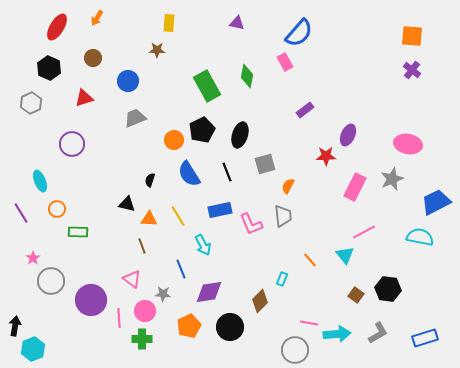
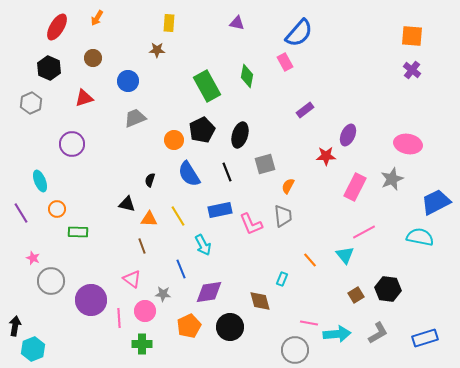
pink star at (33, 258): rotated 16 degrees counterclockwise
brown square at (356, 295): rotated 21 degrees clockwise
brown diamond at (260, 301): rotated 60 degrees counterclockwise
green cross at (142, 339): moved 5 px down
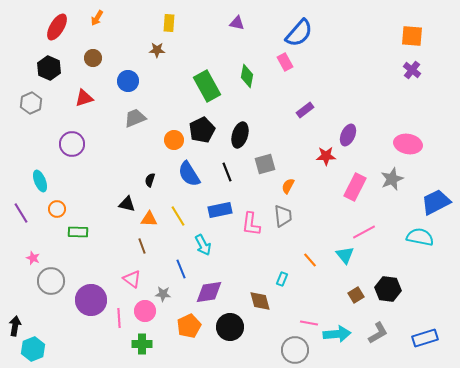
pink L-shape at (251, 224): rotated 30 degrees clockwise
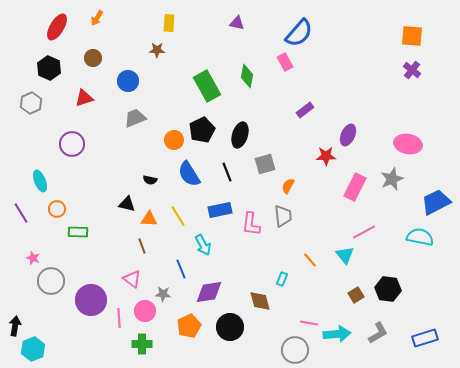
black semicircle at (150, 180): rotated 96 degrees counterclockwise
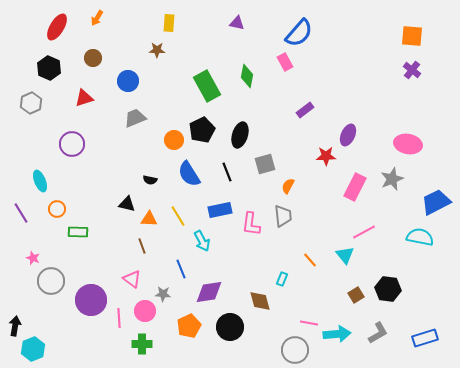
cyan arrow at (203, 245): moved 1 px left, 4 px up
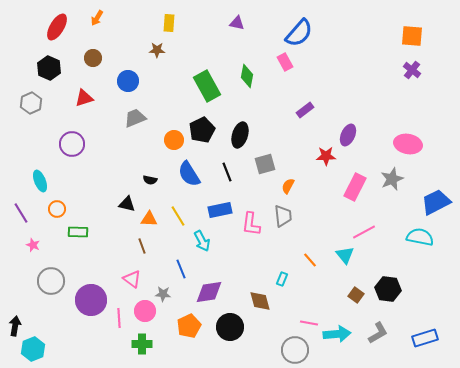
pink star at (33, 258): moved 13 px up
brown square at (356, 295): rotated 21 degrees counterclockwise
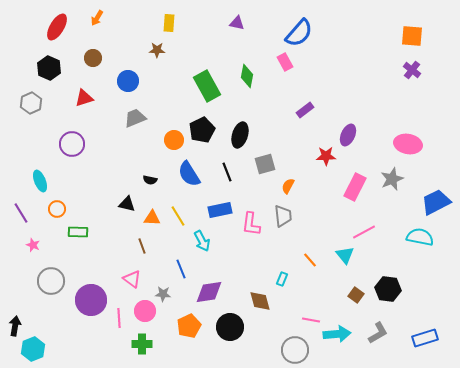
orange triangle at (149, 219): moved 3 px right, 1 px up
pink line at (309, 323): moved 2 px right, 3 px up
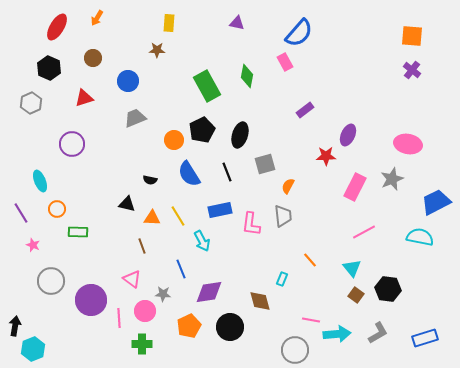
cyan triangle at (345, 255): moved 7 px right, 13 px down
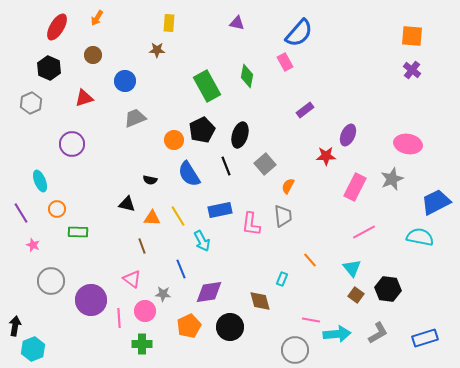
brown circle at (93, 58): moved 3 px up
blue circle at (128, 81): moved 3 px left
gray square at (265, 164): rotated 25 degrees counterclockwise
black line at (227, 172): moved 1 px left, 6 px up
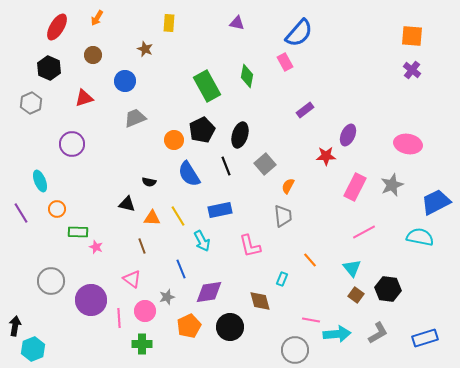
brown star at (157, 50): moved 12 px left, 1 px up; rotated 21 degrees clockwise
gray star at (392, 179): moved 6 px down
black semicircle at (150, 180): moved 1 px left, 2 px down
pink L-shape at (251, 224): moved 1 px left, 22 px down; rotated 20 degrees counterclockwise
pink star at (33, 245): moved 63 px right, 2 px down
gray star at (163, 294): moved 4 px right, 3 px down; rotated 21 degrees counterclockwise
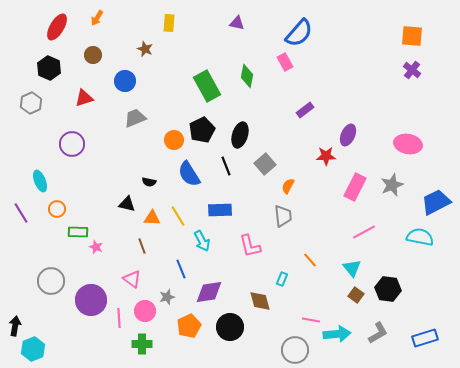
blue rectangle at (220, 210): rotated 10 degrees clockwise
